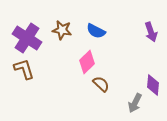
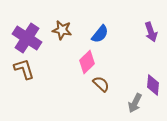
blue semicircle: moved 4 px right, 3 px down; rotated 78 degrees counterclockwise
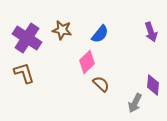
brown L-shape: moved 4 px down
